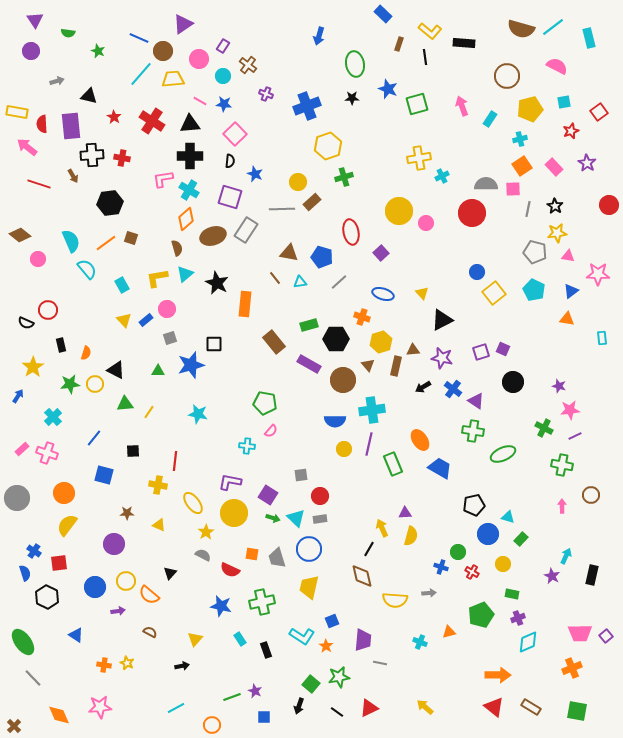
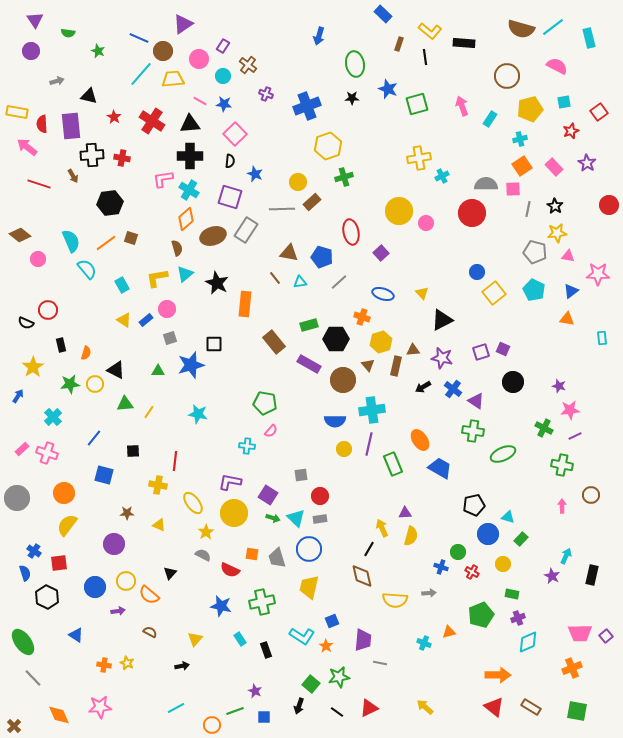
yellow triangle at (124, 320): rotated 14 degrees counterclockwise
cyan cross at (420, 642): moved 4 px right, 1 px down
green line at (232, 697): moved 3 px right, 14 px down
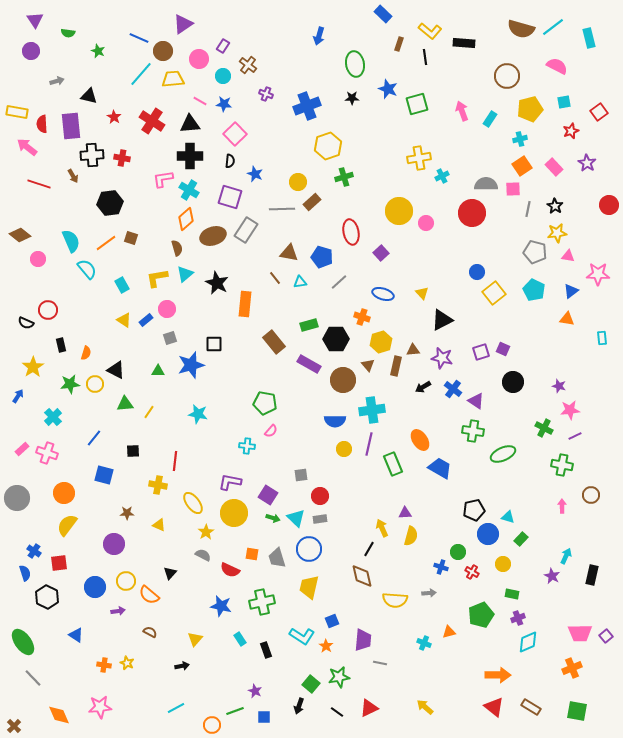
pink arrow at (462, 106): moved 5 px down
black pentagon at (474, 505): moved 5 px down
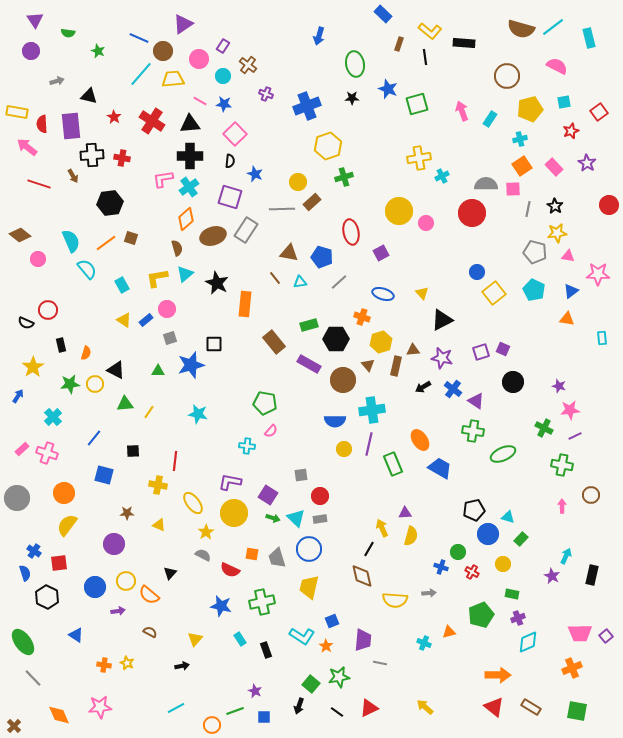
cyan cross at (189, 190): moved 3 px up; rotated 24 degrees clockwise
purple square at (381, 253): rotated 14 degrees clockwise
